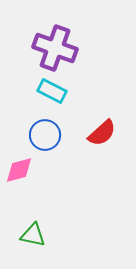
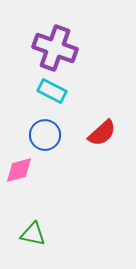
green triangle: moved 1 px up
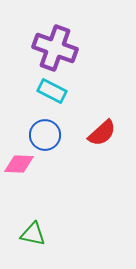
pink diamond: moved 6 px up; rotated 16 degrees clockwise
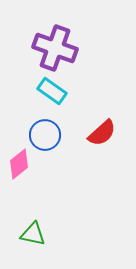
cyan rectangle: rotated 8 degrees clockwise
pink diamond: rotated 40 degrees counterclockwise
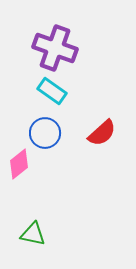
blue circle: moved 2 px up
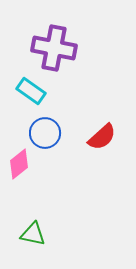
purple cross: moved 1 px left; rotated 9 degrees counterclockwise
cyan rectangle: moved 21 px left
red semicircle: moved 4 px down
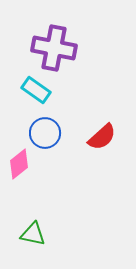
cyan rectangle: moved 5 px right, 1 px up
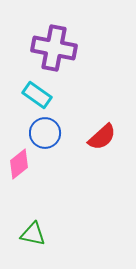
cyan rectangle: moved 1 px right, 5 px down
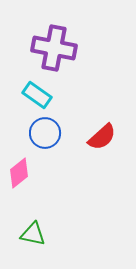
pink diamond: moved 9 px down
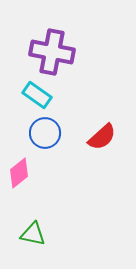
purple cross: moved 2 px left, 4 px down
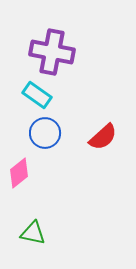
red semicircle: moved 1 px right
green triangle: moved 1 px up
